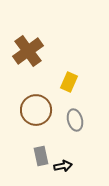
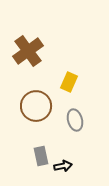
brown circle: moved 4 px up
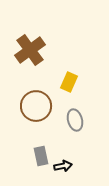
brown cross: moved 2 px right, 1 px up
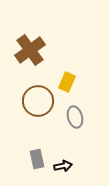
yellow rectangle: moved 2 px left
brown circle: moved 2 px right, 5 px up
gray ellipse: moved 3 px up
gray rectangle: moved 4 px left, 3 px down
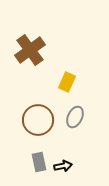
brown circle: moved 19 px down
gray ellipse: rotated 40 degrees clockwise
gray rectangle: moved 2 px right, 3 px down
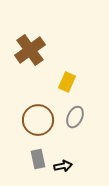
gray rectangle: moved 1 px left, 3 px up
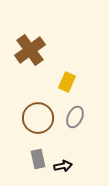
brown circle: moved 2 px up
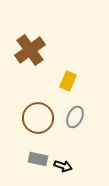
yellow rectangle: moved 1 px right, 1 px up
gray rectangle: rotated 66 degrees counterclockwise
black arrow: rotated 30 degrees clockwise
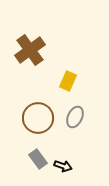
gray rectangle: rotated 42 degrees clockwise
